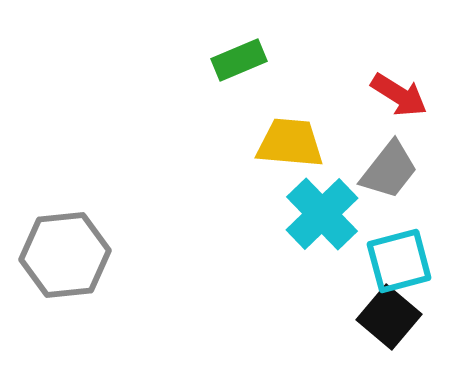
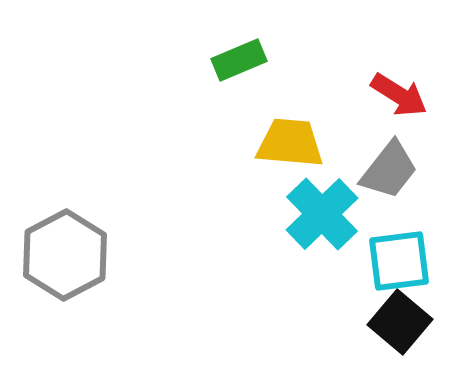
gray hexagon: rotated 22 degrees counterclockwise
cyan square: rotated 8 degrees clockwise
black square: moved 11 px right, 5 px down
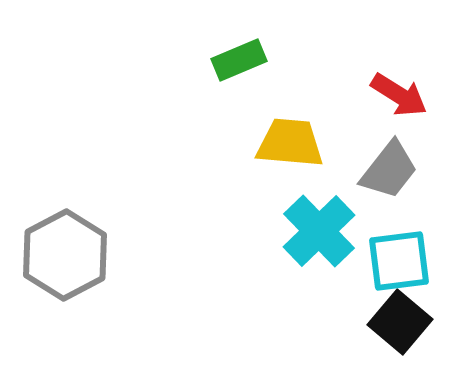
cyan cross: moved 3 px left, 17 px down
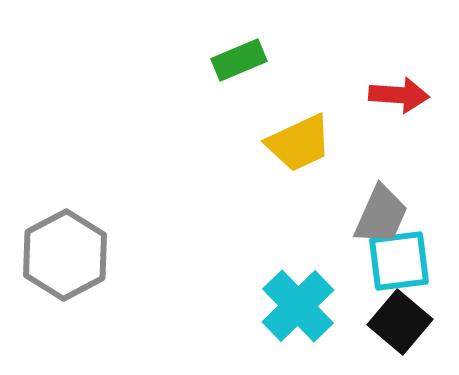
red arrow: rotated 28 degrees counterclockwise
yellow trapezoid: moved 9 px right; rotated 150 degrees clockwise
gray trapezoid: moved 8 px left, 45 px down; rotated 14 degrees counterclockwise
cyan cross: moved 21 px left, 75 px down
